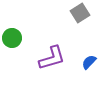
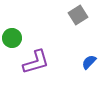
gray square: moved 2 px left, 2 px down
purple L-shape: moved 16 px left, 4 px down
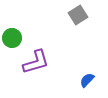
blue semicircle: moved 2 px left, 18 px down
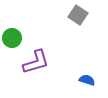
gray square: rotated 24 degrees counterclockwise
blue semicircle: rotated 63 degrees clockwise
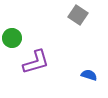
blue semicircle: moved 2 px right, 5 px up
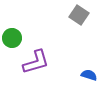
gray square: moved 1 px right
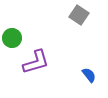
blue semicircle: rotated 35 degrees clockwise
